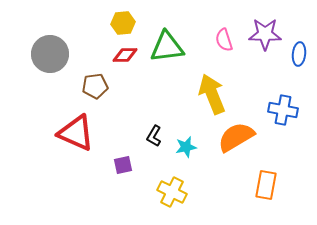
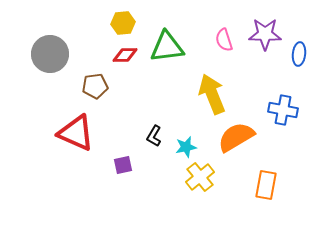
yellow cross: moved 28 px right, 15 px up; rotated 24 degrees clockwise
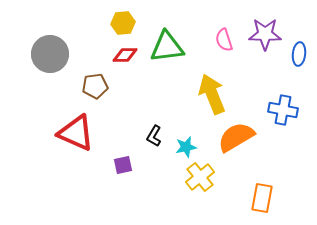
orange rectangle: moved 4 px left, 13 px down
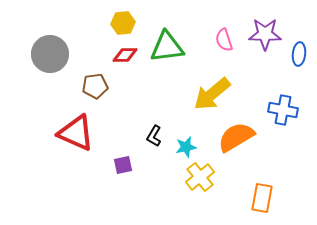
yellow arrow: rotated 108 degrees counterclockwise
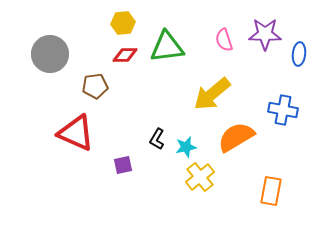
black L-shape: moved 3 px right, 3 px down
orange rectangle: moved 9 px right, 7 px up
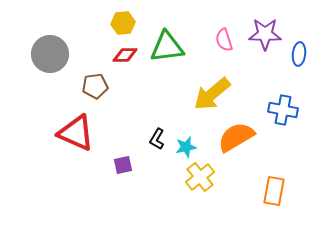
orange rectangle: moved 3 px right
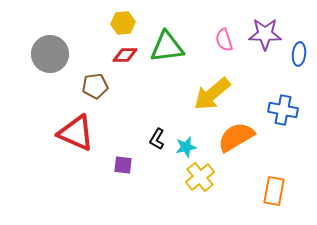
purple square: rotated 18 degrees clockwise
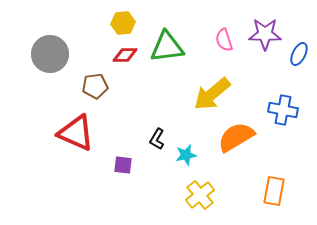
blue ellipse: rotated 20 degrees clockwise
cyan star: moved 8 px down
yellow cross: moved 18 px down
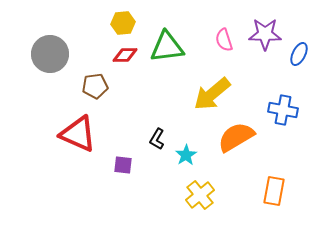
red triangle: moved 2 px right, 1 px down
cyan star: rotated 20 degrees counterclockwise
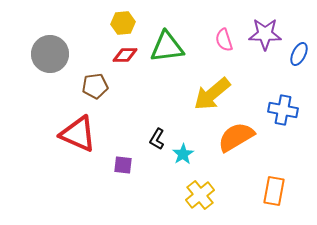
cyan star: moved 3 px left, 1 px up
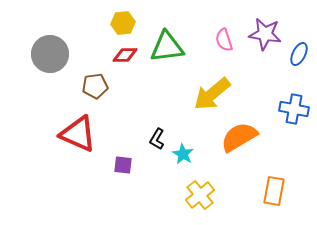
purple star: rotated 8 degrees clockwise
blue cross: moved 11 px right, 1 px up
orange semicircle: moved 3 px right
cyan star: rotated 10 degrees counterclockwise
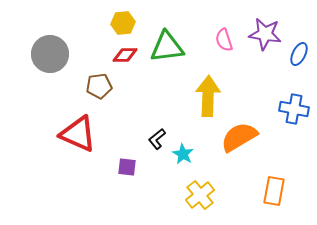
brown pentagon: moved 4 px right
yellow arrow: moved 4 px left, 2 px down; rotated 132 degrees clockwise
black L-shape: rotated 20 degrees clockwise
purple square: moved 4 px right, 2 px down
